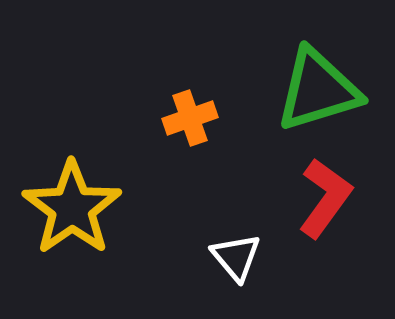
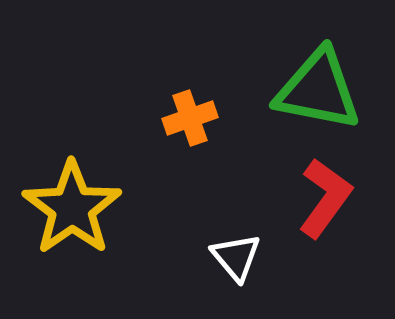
green triangle: rotated 28 degrees clockwise
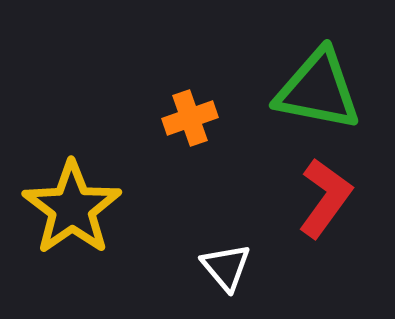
white triangle: moved 10 px left, 10 px down
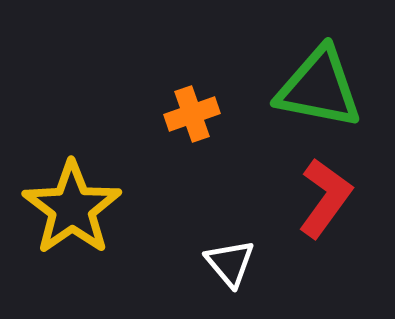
green triangle: moved 1 px right, 2 px up
orange cross: moved 2 px right, 4 px up
white triangle: moved 4 px right, 4 px up
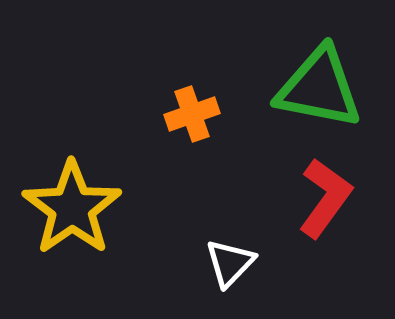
white triangle: rotated 24 degrees clockwise
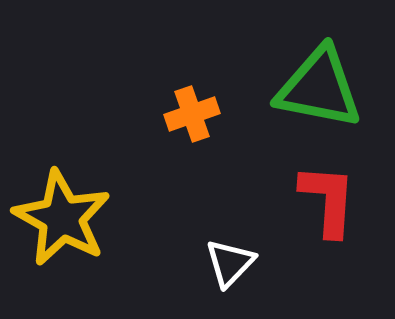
red L-shape: moved 3 px right, 2 px down; rotated 32 degrees counterclockwise
yellow star: moved 10 px left, 10 px down; rotated 8 degrees counterclockwise
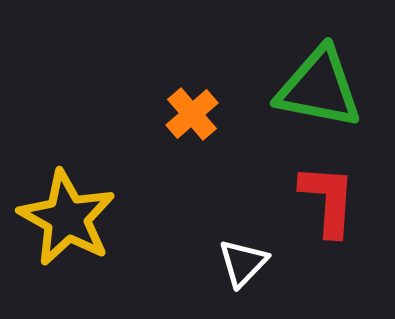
orange cross: rotated 22 degrees counterclockwise
yellow star: moved 5 px right
white triangle: moved 13 px right
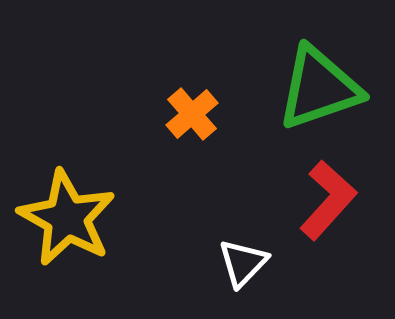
green triangle: rotated 30 degrees counterclockwise
red L-shape: rotated 38 degrees clockwise
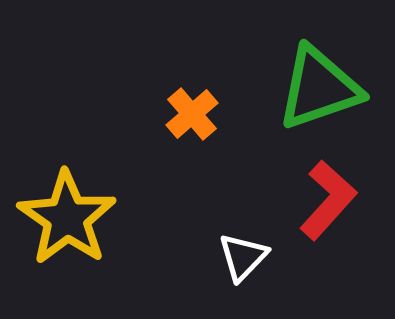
yellow star: rotated 6 degrees clockwise
white triangle: moved 6 px up
